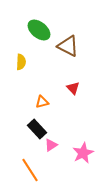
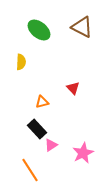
brown triangle: moved 14 px right, 19 px up
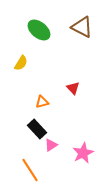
yellow semicircle: moved 1 px down; rotated 28 degrees clockwise
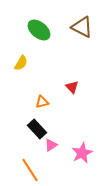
red triangle: moved 1 px left, 1 px up
pink star: moved 1 px left
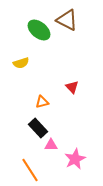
brown triangle: moved 15 px left, 7 px up
yellow semicircle: rotated 42 degrees clockwise
black rectangle: moved 1 px right, 1 px up
pink triangle: rotated 32 degrees clockwise
pink star: moved 7 px left, 6 px down
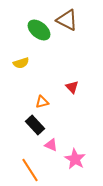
black rectangle: moved 3 px left, 3 px up
pink triangle: rotated 24 degrees clockwise
pink star: rotated 15 degrees counterclockwise
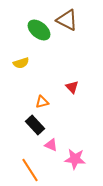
pink star: rotated 25 degrees counterclockwise
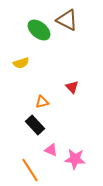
pink triangle: moved 5 px down
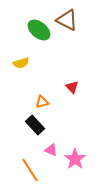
pink star: rotated 30 degrees clockwise
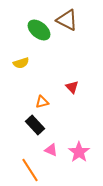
pink star: moved 4 px right, 7 px up
